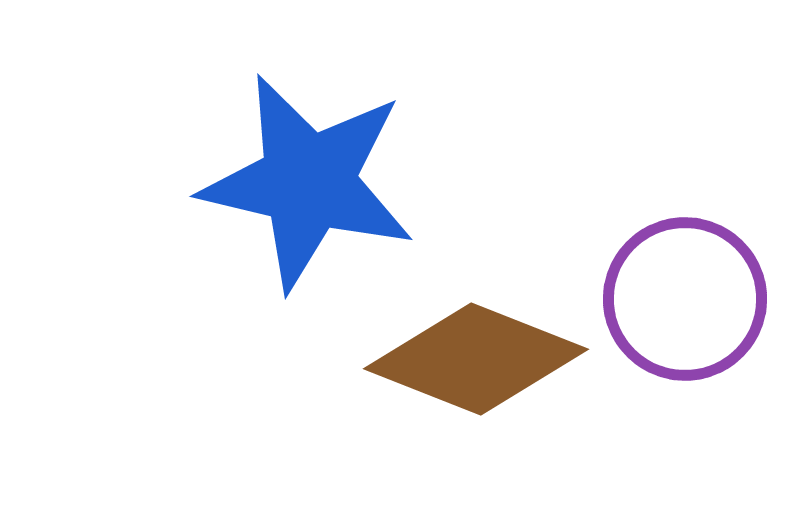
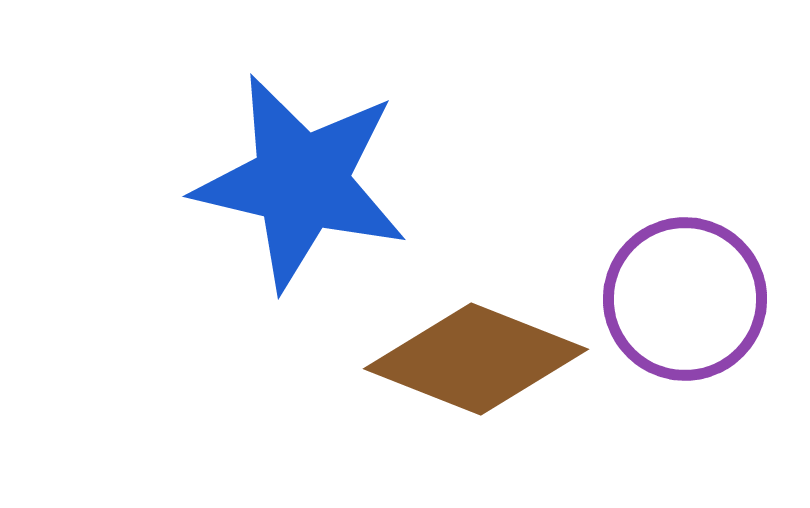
blue star: moved 7 px left
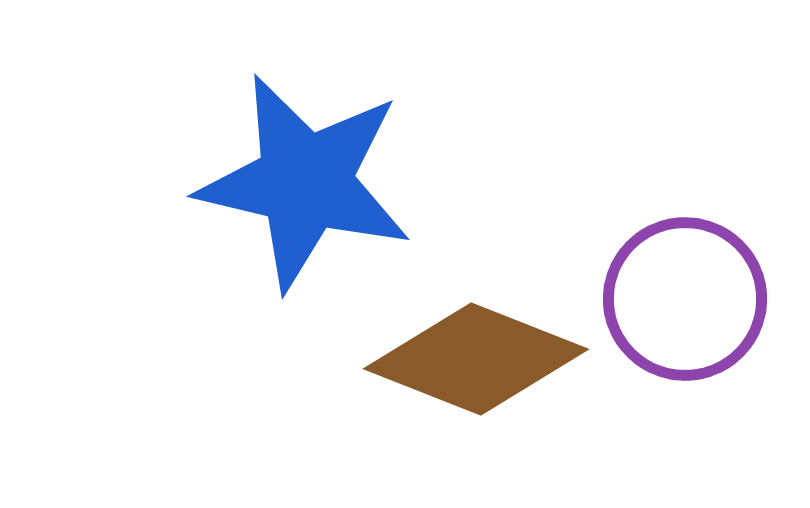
blue star: moved 4 px right
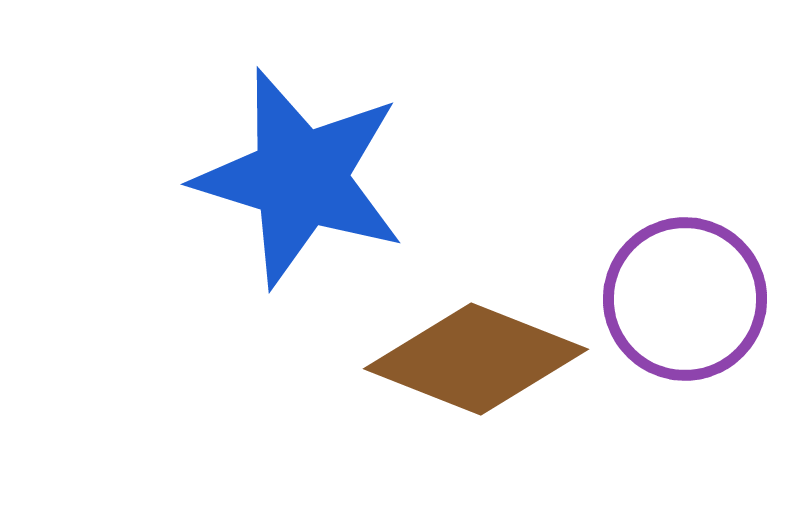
blue star: moved 5 px left, 4 px up; rotated 4 degrees clockwise
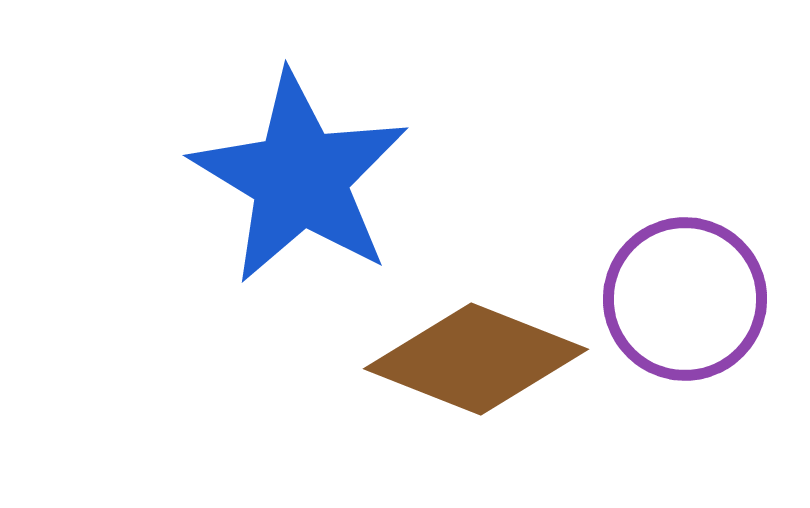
blue star: rotated 14 degrees clockwise
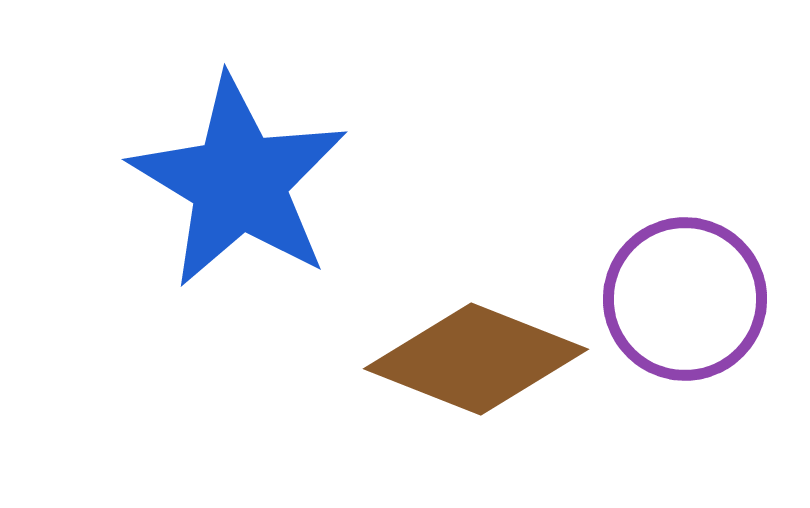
blue star: moved 61 px left, 4 px down
